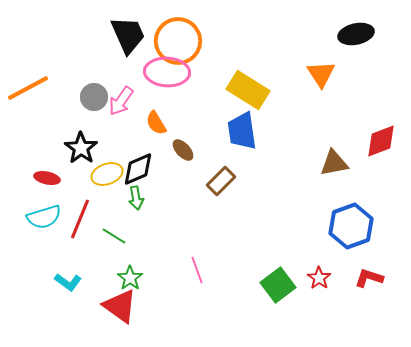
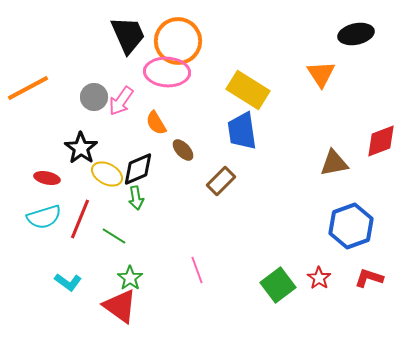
yellow ellipse: rotated 48 degrees clockwise
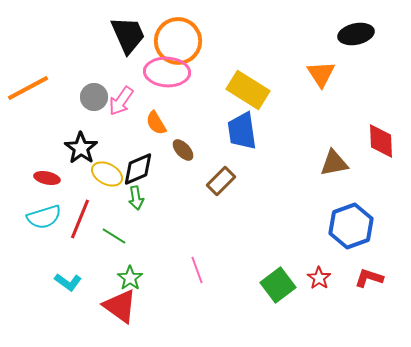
red diamond: rotated 72 degrees counterclockwise
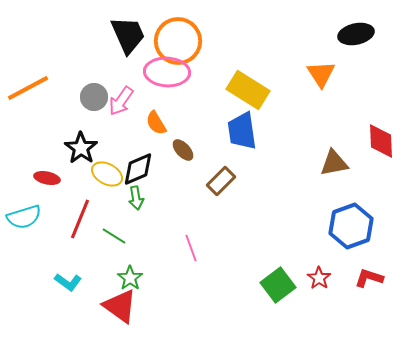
cyan semicircle: moved 20 px left
pink line: moved 6 px left, 22 px up
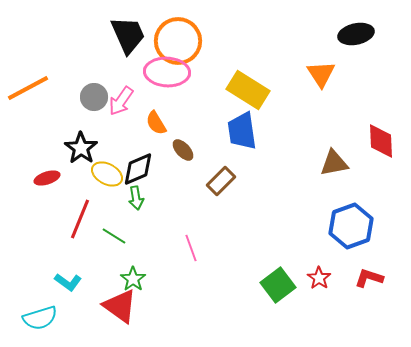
red ellipse: rotated 30 degrees counterclockwise
cyan semicircle: moved 16 px right, 101 px down
green star: moved 3 px right, 1 px down
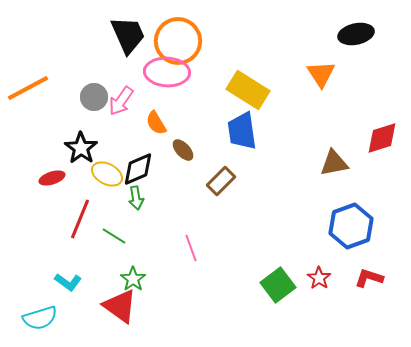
red diamond: moved 1 px right, 3 px up; rotated 75 degrees clockwise
red ellipse: moved 5 px right
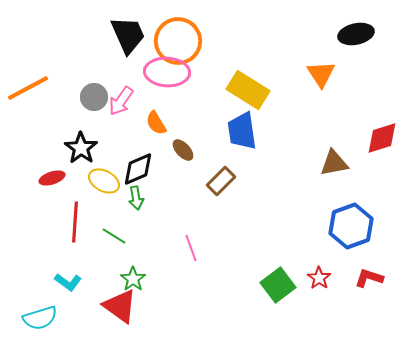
yellow ellipse: moved 3 px left, 7 px down
red line: moved 5 px left, 3 px down; rotated 18 degrees counterclockwise
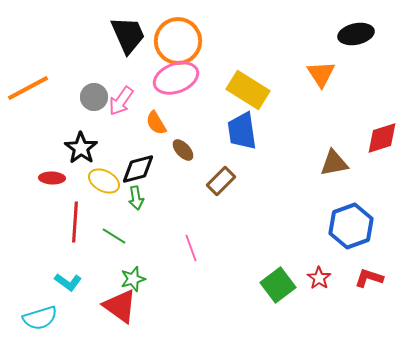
pink ellipse: moved 9 px right, 6 px down; rotated 24 degrees counterclockwise
black diamond: rotated 9 degrees clockwise
red ellipse: rotated 20 degrees clockwise
green star: rotated 20 degrees clockwise
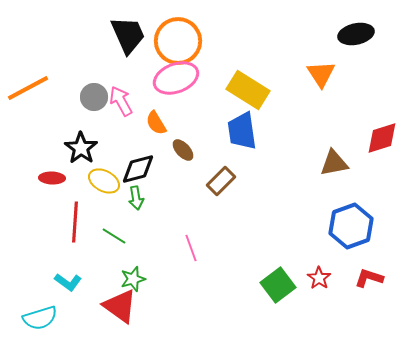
pink arrow: rotated 116 degrees clockwise
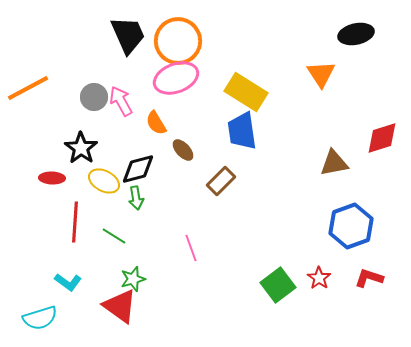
yellow rectangle: moved 2 px left, 2 px down
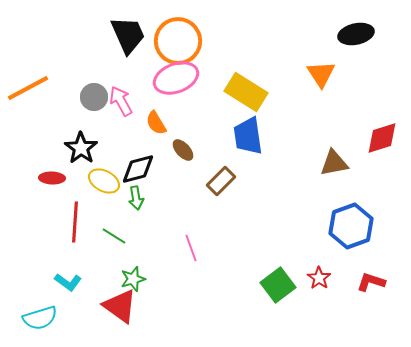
blue trapezoid: moved 6 px right, 5 px down
red L-shape: moved 2 px right, 4 px down
